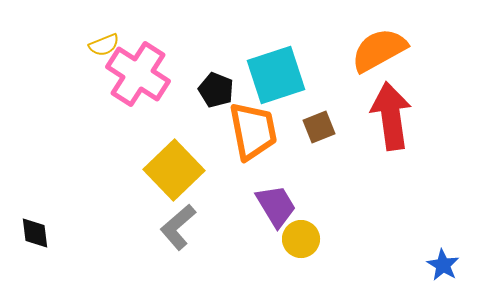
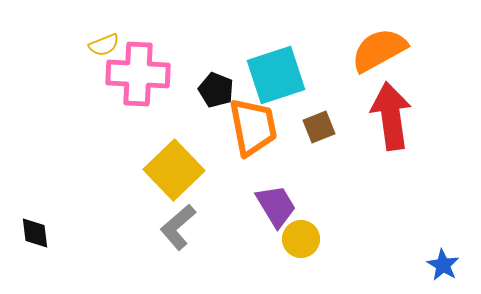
pink cross: rotated 30 degrees counterclockwise
orange trapezoid: moved 4 px up
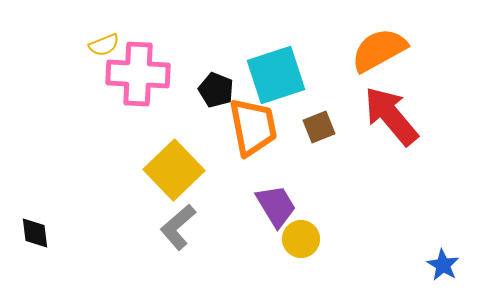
red arrow: rotated 32 degrees counterclockwise
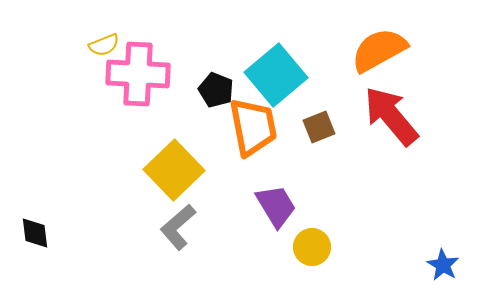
cyan square: rotated 22 degrees counterclockwise
yellow circle: moved 11 px right, 8 px down
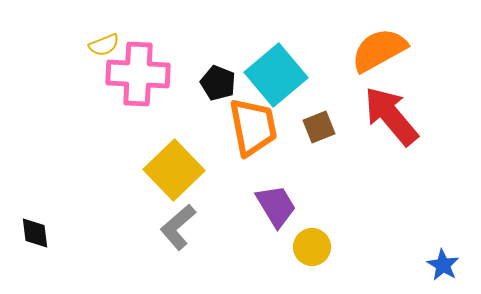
black pentagon: moved 2 px right, 7 px up
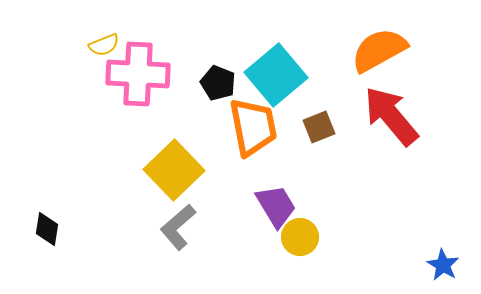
black diamond: moved 12 px right, 4 px up; rotated 16 degrees clockwise
yellow circle: moved 12 px left, 10 px up
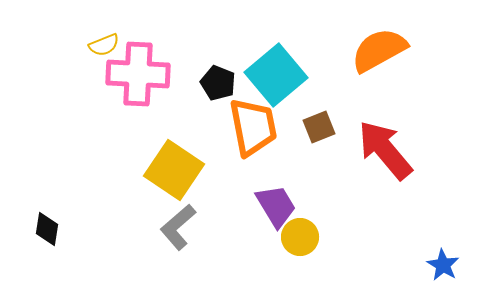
red arrow: moved 6 px left, 34 px down
yellow square: rotated 12 degrees counterclockwise
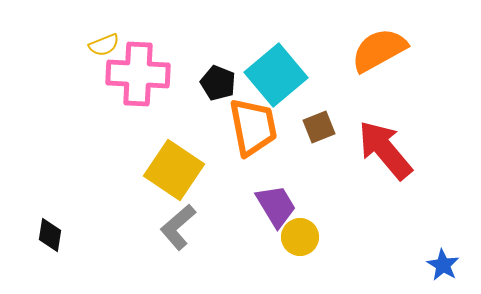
black diamond: moved 3 px right, 6 px down
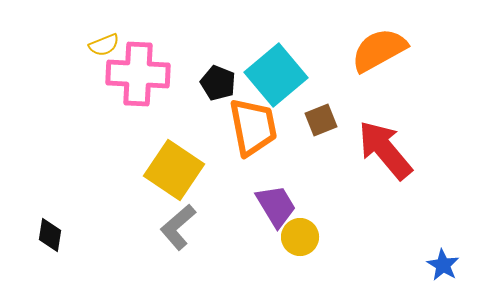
brown square: moved 2 px right, 7 px up
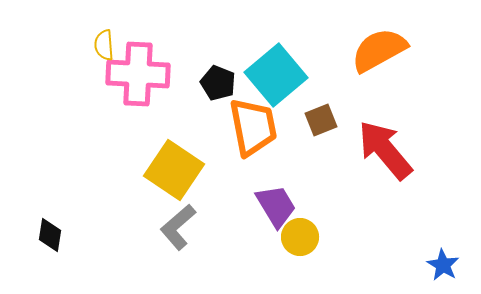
yellow semicircle: rotated 108 degrees clockwise
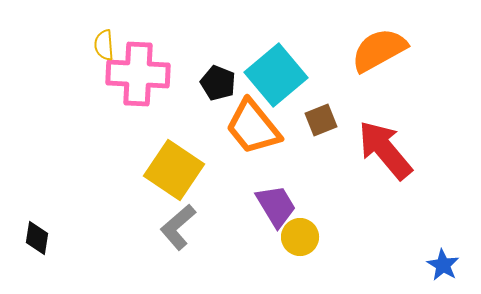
orange trapezoid: rotated 152 degrees clockwise
black diamond: moved 13 px left, 3 px down
